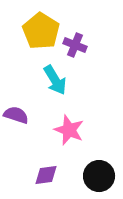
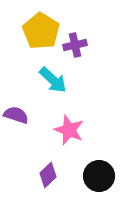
purple cross: rotated 35 degrees counterclockwise
cyan arrow: moved 2 px left; rotated 16 degrees counterclockwise
purple diamond: moved 2 px right; rotated 35 degrees counterclockwise
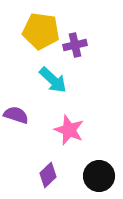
yellow pentagon: rotated 24 degrees counterclockwise
